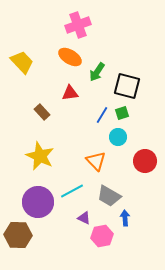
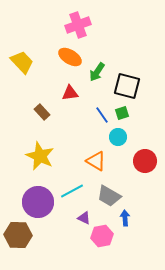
blue line: rotated 66 degrees counterclockwise
orange triangle: rotated 15 degrees counterclockwise
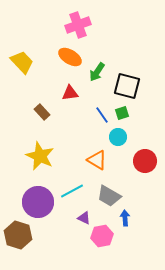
orange triangle: moved 1 px right, 1 px up
brown hexagon: rotated 16 degrees clockwise
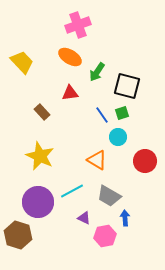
pink hexagon: moved 3 px right
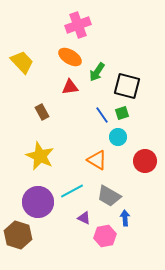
red triangle: moved 6 px up
brown rectangle: rotated 14 degrees clockwise
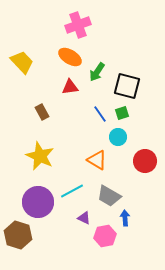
blue line: moved 2 px left, 1 px up
